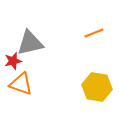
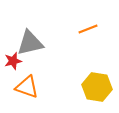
orange line: moved 6 px left, 4 px up
orange triangle: moved 6 px right, 3 px down
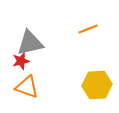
red star: moved 8 px right
yellow hexagon: moved 2 px up; rotated 12 degrees counterclockwise
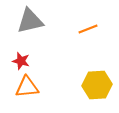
gray triangle: moved 22 px up
red star: rotated 30 degrees clockwise
orange triangle: rotated 25 degrees counterclockwise
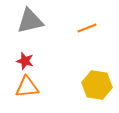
orange line: moved 1 px left, 1 px up
red star: moved 4 px right
yellow hexagon: rotated 12 degrees clockwise
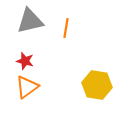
orange line: moved 21 px left; rotated 60 degrees counterclockwise
orange triangle: rotated 30 degrees counterclockwise
